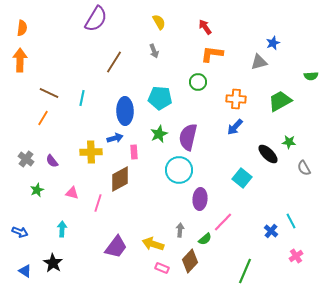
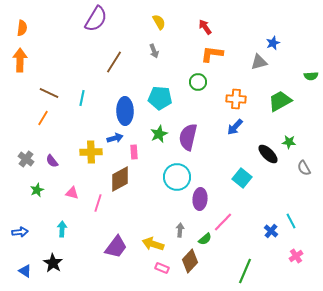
cyan circle at (179, 170): moved 2 px left, 7 px down
blue arrow at (20, 232): rotated 28 degrees counterclockwise
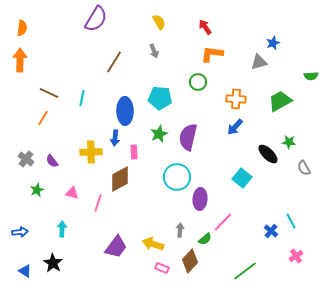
blue arrow at (115, 138): rotated 112 degrees clockwise
green line at (245, 271): rotated 30 degrees clockwise
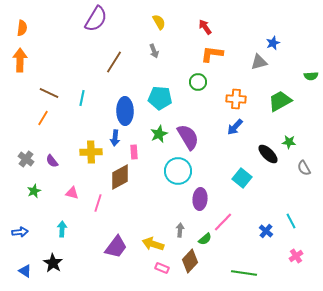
purple semicircle at (188, 137): rotated 136 degrees clockwise
cyan circle at (177, 177): moved 1 px right, 6 px up
brown diamond at (120, 179): moved 2 px up
green star at (37, 190): moved 3 px left, 1 px down
blue cross at (271, 231): moved 5 px left
green line at (245, 271): moved 1 px left, 2 px down; rotated 45 degrees clockwise
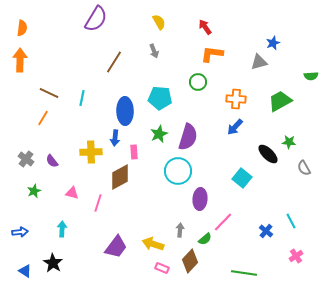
purple semicircle at (188, 137): rotated 48 degrees clockwise
